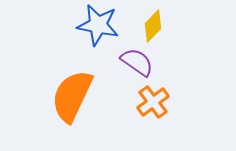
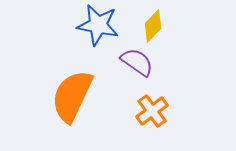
orange cross: moved 1 px left, 9 px down
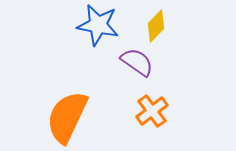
yellow diamond: moved 3 px right
orange semicircle: moved 5 px left, 21 px down
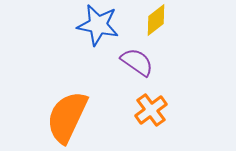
yellow diamond: moved 6 px up; rotated 8 degrees clockwise
orange cross: moved 1 px left, 1 px up
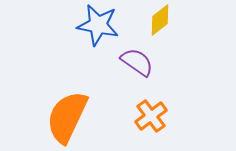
yellow diamond: moved 4 px right
orange cross: moved 6 px down
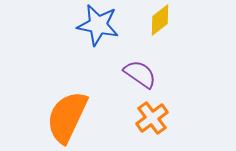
purple semicircle: moved 3 px right, 12 px down
orange cross: moved 1 px right, 2 px down
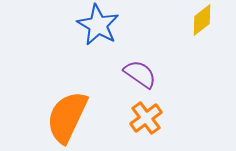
yellow diamond: moved 42 px right
blue star: rotated 18 degrees clockwise
orange cross: moved 6 px left
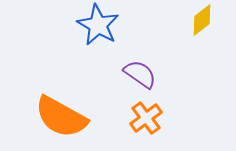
orange semicircle: moved 6 px left; rotated 86 degrees counterclockwise
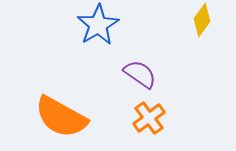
yellow diamond: rotated 16 degrees counterclockwise
blue star: rotated 12 degrees clockwise
orange cross: moved 3 px right
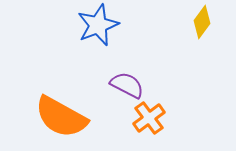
yellow diamond: moved 2 px down
blue star: rotated 9 degrees clockwise
purple semicircle: moved 13 px left, 11 px down; rotated 8 degrees counterclockwise
